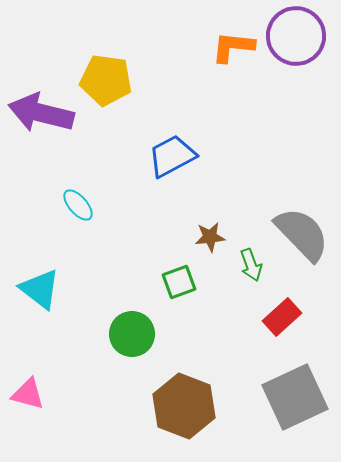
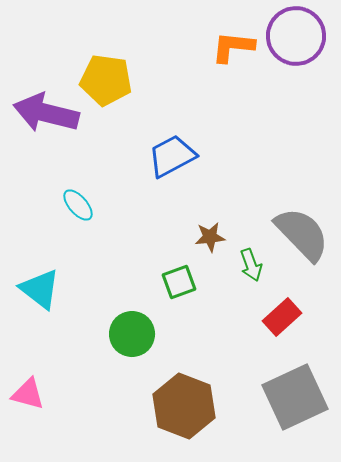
purple arrow: moved 5 px right
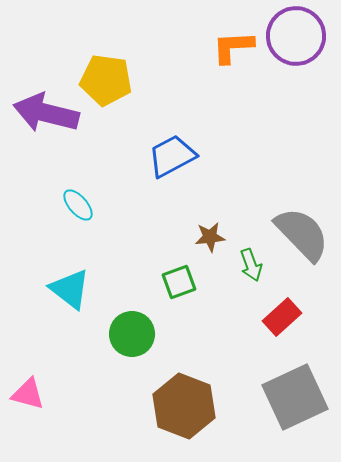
orange L-shape: rotated 9 degrees counterclockwise
cyan triangle: moved 30 px right
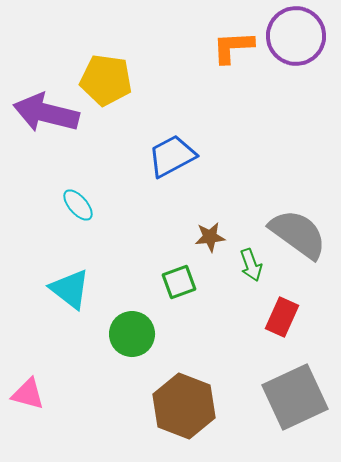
gray semicircle: moved 4 px left; rotated 10 degrees counterclockwise
red rectangle: rotated 24 degrees counterclockwise
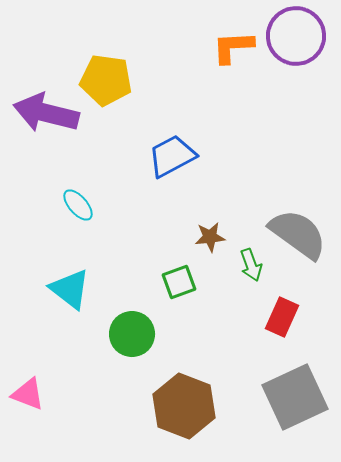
pink triangle: rotated 6 degrees clockwise
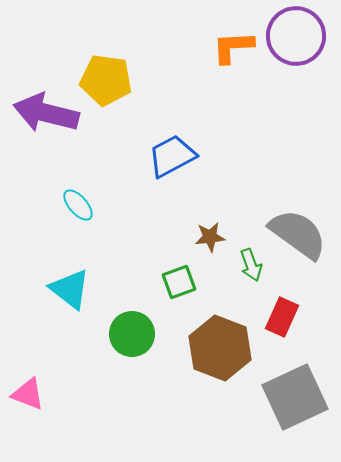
brown hexagon: moved 36 px right, 58 px up
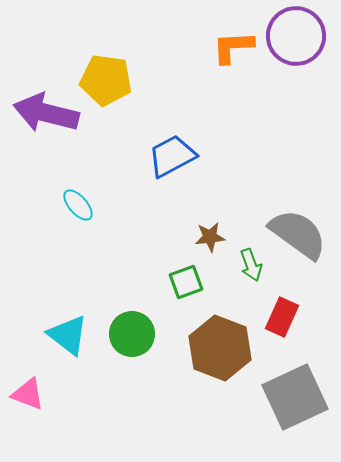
green square: moved 7 px right
cyan triangle: moved 2 px left, 46 px down
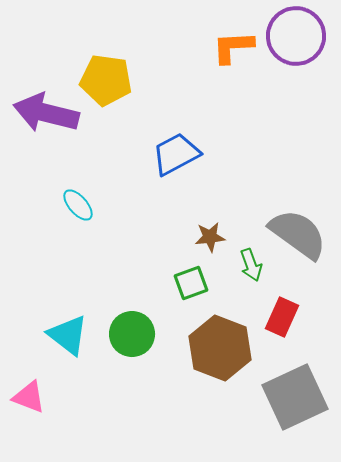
blue trapezoid: moved 4 px right, 2 px up
green square: moved 5 px right, 1 px down
pink triangle: moved 1 px right, 3 px down
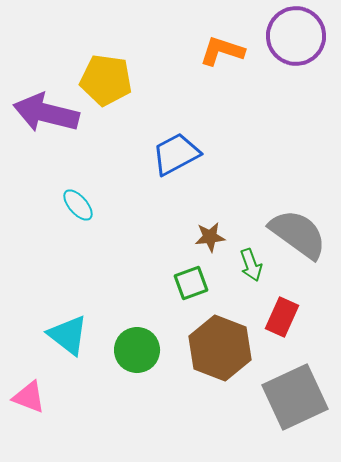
orange L-shape: moved 11 px left, 4 px down; rotated 21 degrees clockwise
green circle: moved 5 px right, 16 px down
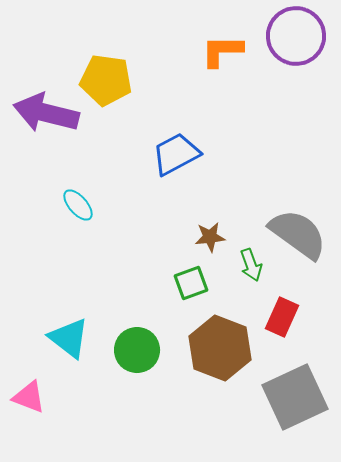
orange L-shape: rotated 18 degrees counterclockwise
cyan triangle: moved 1 px right, 3 px down
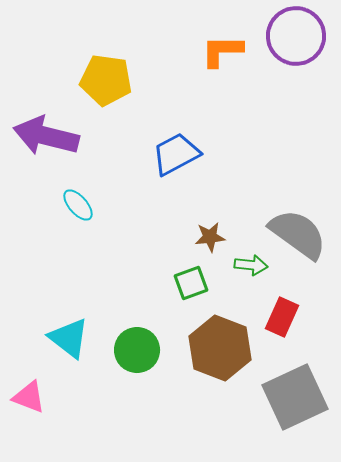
purple arrow: moved 23 px down
green arrow: rotated 64 degrees counterclockwise
